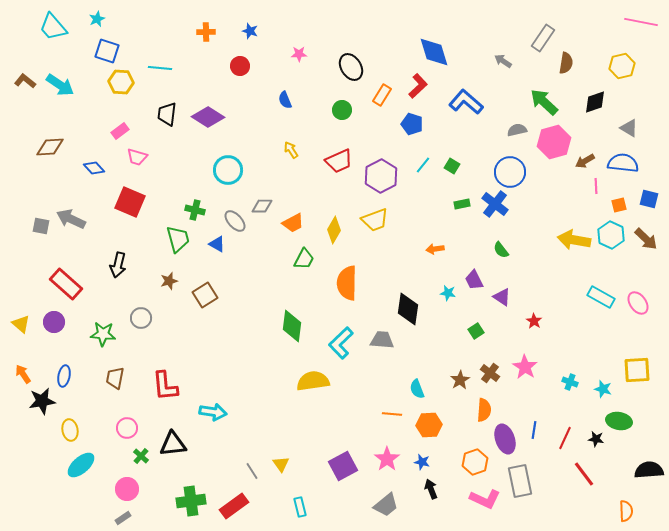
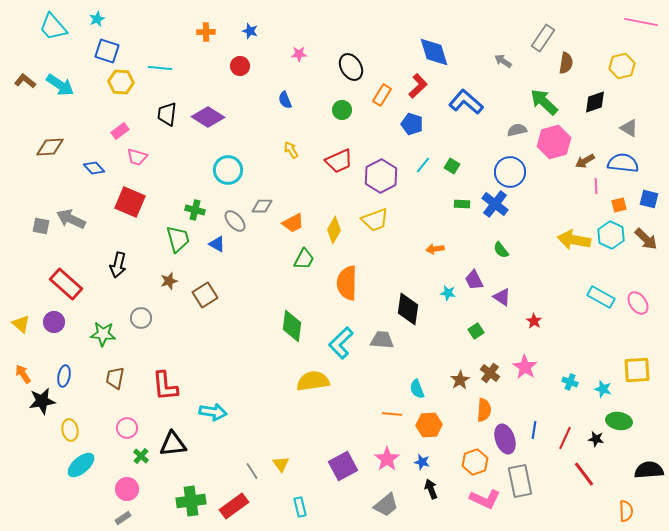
green rectangle at (462, 204): rotated 14 degrees clockwise
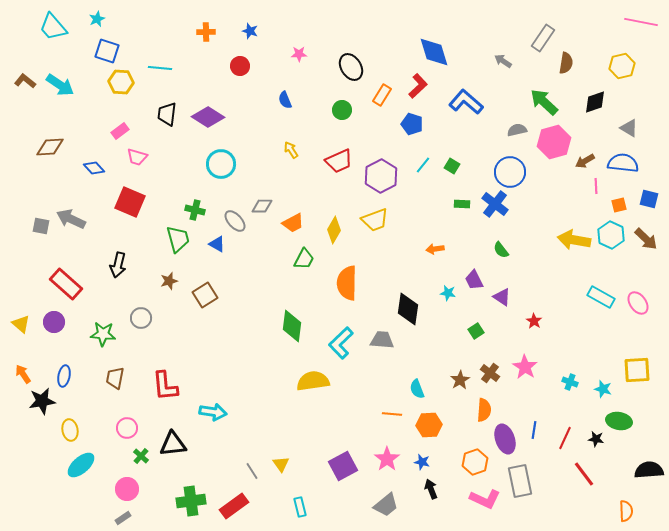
cyan circle at (228, 170): moved 7 px left, 6 px up
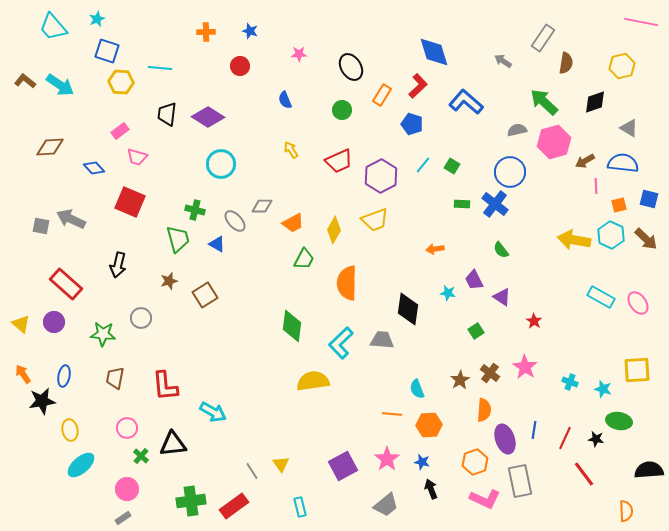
cyan arrow at (213, 412): rotated 20 degrees clockwise
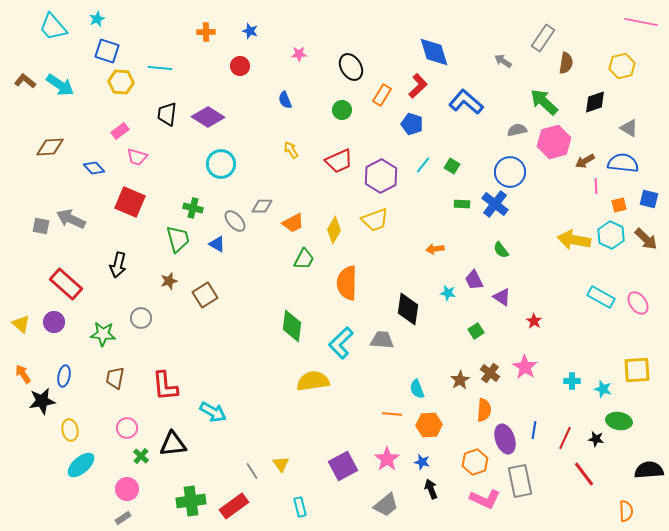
green cross at (195, 210): moved 2 px left, 2 px up
cyan cross at (570, 382): moved 2 px right, 1 px up; rotated 21 degrees counterclockwise
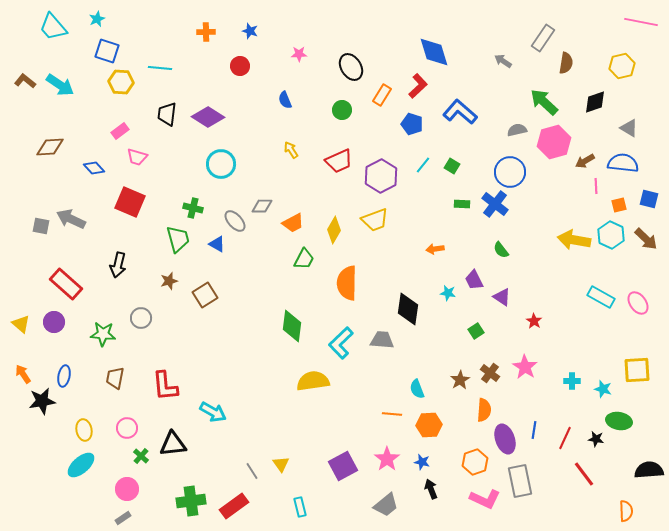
blue L-shape at (466, 102): moved 6 px left, 10 px down
yellow ellipse at (70, 430): moved 14 px right
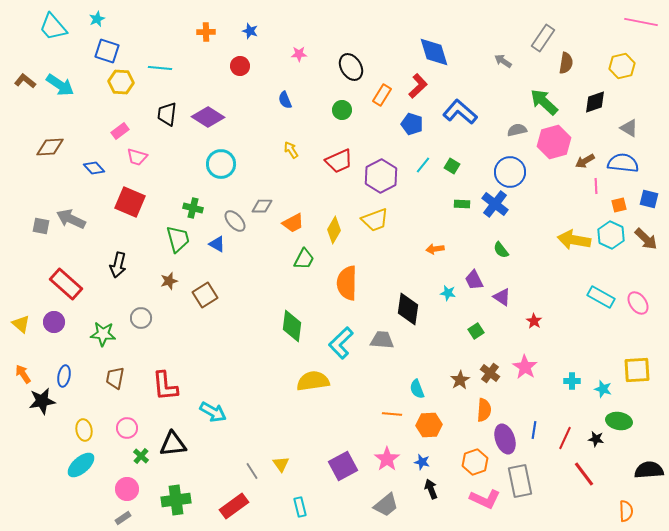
green cross at (191, 501): moved 15 px left, 1 px up
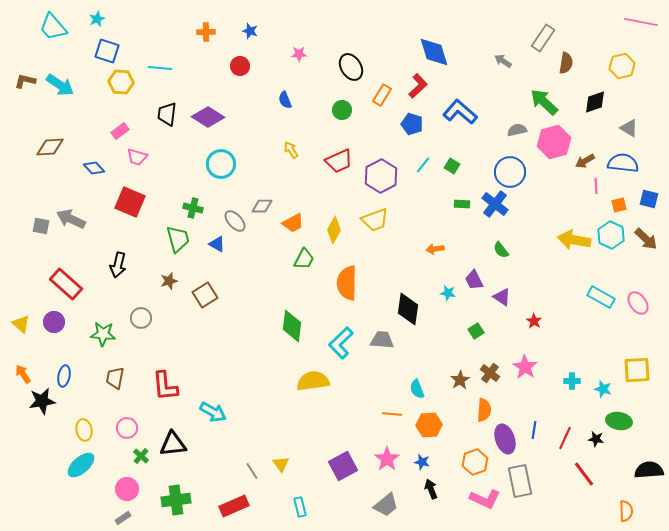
brown L-shape at (25, 81): rotated 25 degrees counterclockwise
red rectangle at (234, 506): rotated 12 degrees clockwise
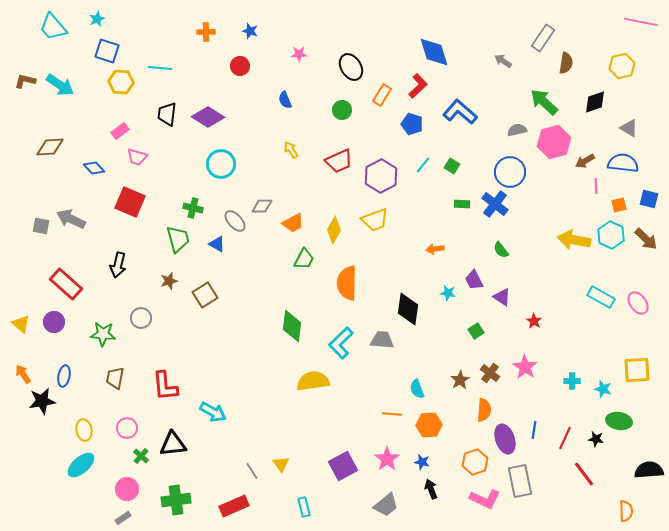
cyan rectangle at (300, 507): moved 4 px right
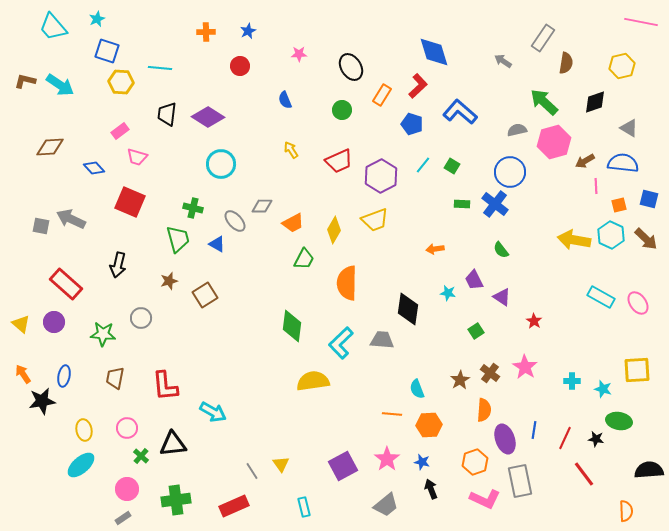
blue star at (250, 31): moved 2 px left; rotated 28 degrees clockwise
